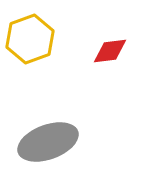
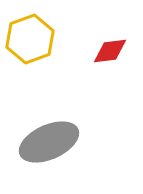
gray ellipse: moved 1 px right; rotated 4 degrees counterclockwise
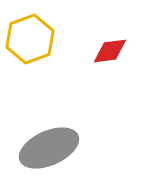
gray ellipse: moved 6 px down
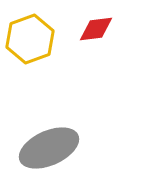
red diamond: moved 14 px left, 22 px up
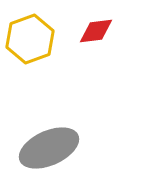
red diamond: moved 2 px down
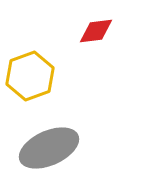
yellow hexagon: moved 37 px down
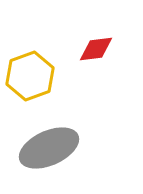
red diamond: moved 18 px down
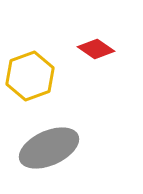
red diamond: rotated 42 degrees clockwise
